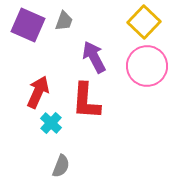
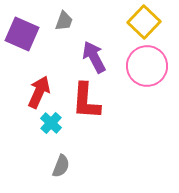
purple square: moved 6 px left, 9 px down
red arrow: moved 1 px right
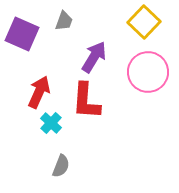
purple arrow: rotated 60 degrees clockwise
pink circle: moved 1 px right, 6 px down
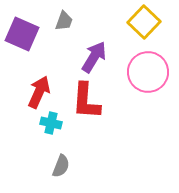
cyan cross: rotated 30 degrees counterclockwise
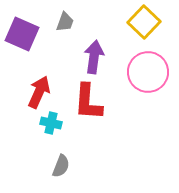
gray trapezoid: moved 1 px right, 1 px down
purple arrow: rotated 24 degrees counterclockwise
red L-shape: moved 2 px right, 1 px down
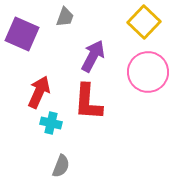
gray trapezoid: moved 5 px up
purple arrow: moved 1 px left, 1 px up; rotated 20 degrees clockwise
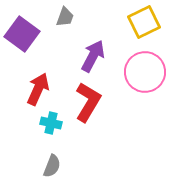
yellow square: rotated 20 degrees clockwise
purple square: rotated 12 degrees clockwise
pink circle: moved 3 px left
red arrow: moved 1 px left, 3 px up
red L-shape: rotated 153 degrees counterclockwise
gray semicircle: moved 9 px left
